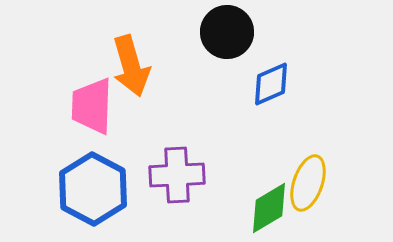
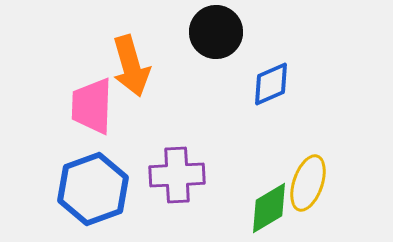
black circle: moved 11 px left
blue hexagon: rotated 12 degrees clockwise
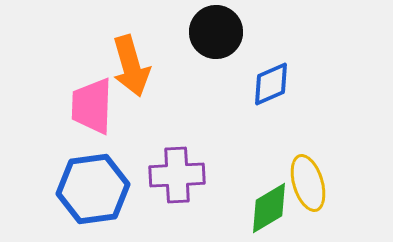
yellow ellipse: rotated 36 degrees counterclockwise
blue hexagon: rotated 12 degrees clockwise
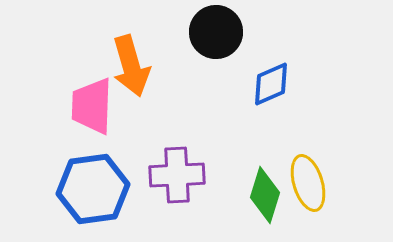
green diamond: moved 4 px left, 13 px up; rotated 42 degrees counterclockwise
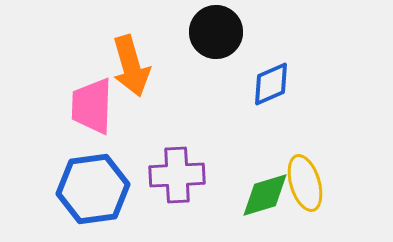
yellow ellipse: moved 3 px left
green diamond: rotated 56 degrees clockwise
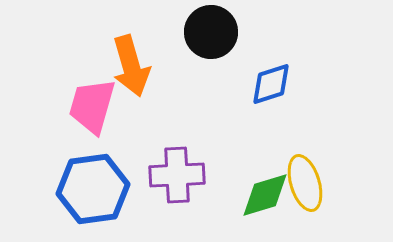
black circle: moved 5 px left
blue diamond: rotated 6 degrees clockwise
pink trapezoid: rotated 14 degrees clockwise
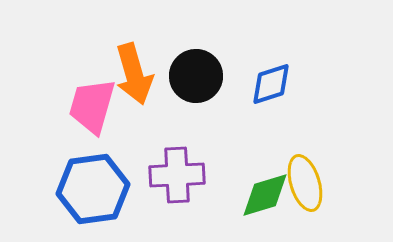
black circle: moved 15 px left, 44 px down
orange arrow: moved 3 px right, 8 px down
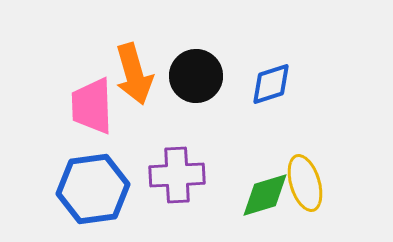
pink trapezoid: rotated 18 degrees counterclockwise
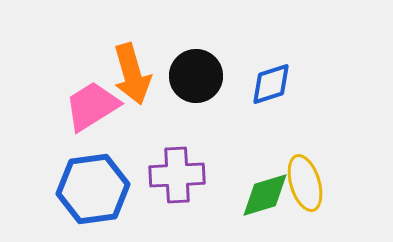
orange arrow: moved 2 px left
pink trapezoid: rotated 60 degrees clockwise
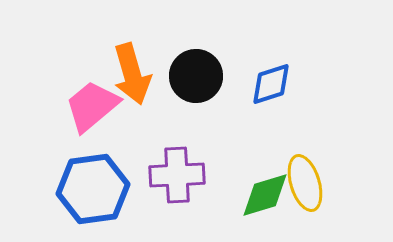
pink trapezoid: rotated 8 degrees counterclockwise
